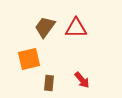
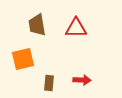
brown trapezoid: moved 8 px left, 2 px up; rotated 45 degrees counterclockwise
orange square: moved 6 px left
red arrow: rotated 48 degrees counterclockwise
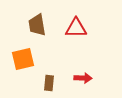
red arrow: moved 1 px right, 2 px up
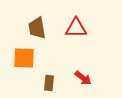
brown trapezoid: moved 3 px down
orange square: moved 1 px right, 1 px up; rotated 15 degrees clockwise
red arrow: rotated 36 degrees clockwise
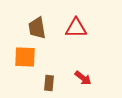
orange square: moved 1 px right, 1 px up
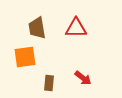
orange square: rotated 10 degrees counterclockwise
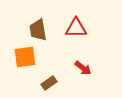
brown trapezoid: moved 1 px right, 2 px down
red arrow: moved 10 px up
brown rectangle: rotated 49 degrees clockwise
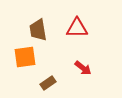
red triangle: moved 1 px right
brown rectangle: moved 1 px left
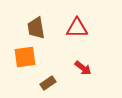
brown trapezoid: moved 2 px left, 2 px up
